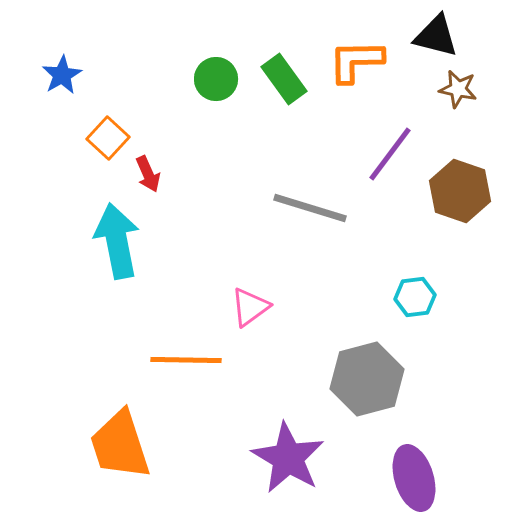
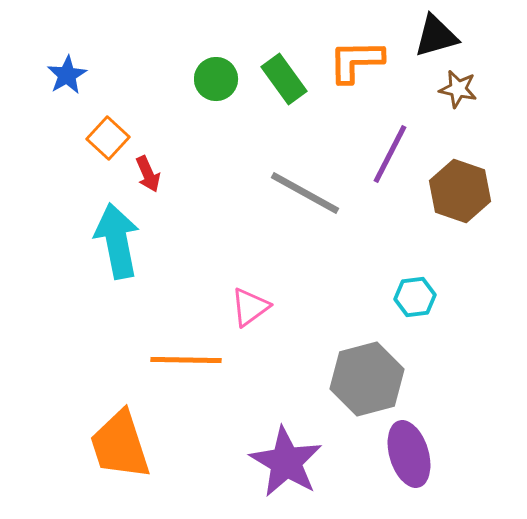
black triangle: rotated 30 degrees counterclockwise
blue star: moved 5 px right
purple line: rotated 10 degrees counterclockwise
gray line: moved 5 px left, 15 px up; rotated 12 degrees clockwise
purple star: moved 2 px left, 4 px down
purple ellipse: moved 5 px left, 24 px up
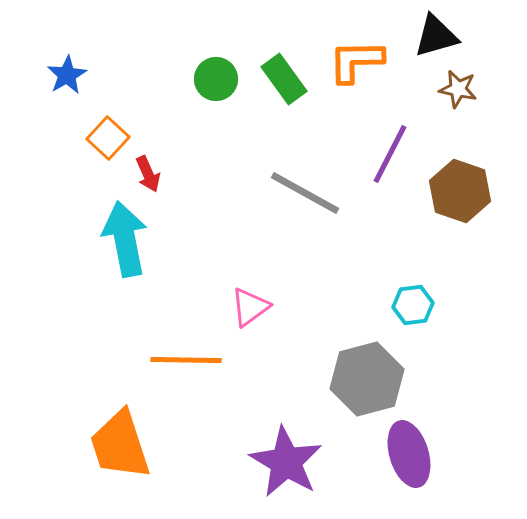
cyan arrow: moved 8 px right, 2 px up
cyan hexagon: moved 2 px left, 8 px down
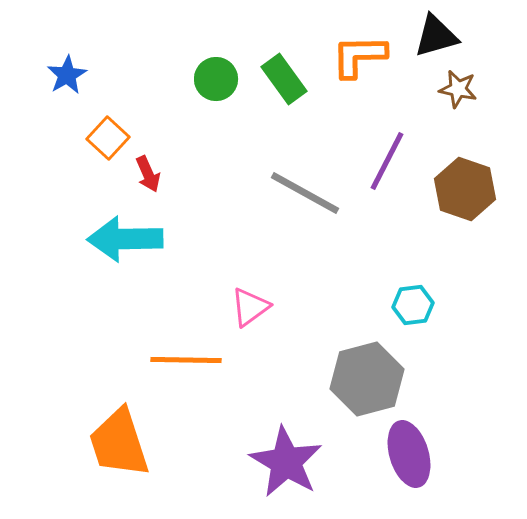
orange L-shape: moved 3 px right, 5 px up
purple line: moved 3 px left, 7 px down
brown hexagon: moved 5 px right, 2 px up
cyan arrow: rotated 80 degrees counterclockwise
orange trapezoid: moved 1 px left, 2 px up
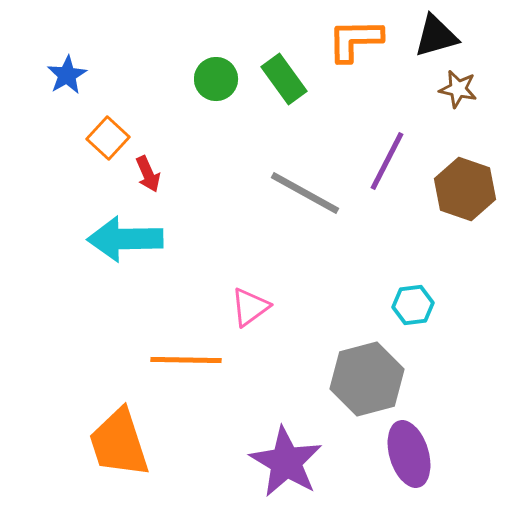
orange L-shape: moved 4 px left, 16 px up
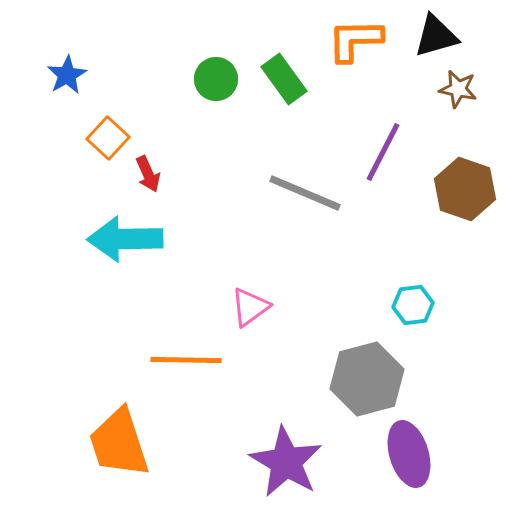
purple line: moved 4 px left, 9 px up
gray line: rotated 6 degrees counterclockwise
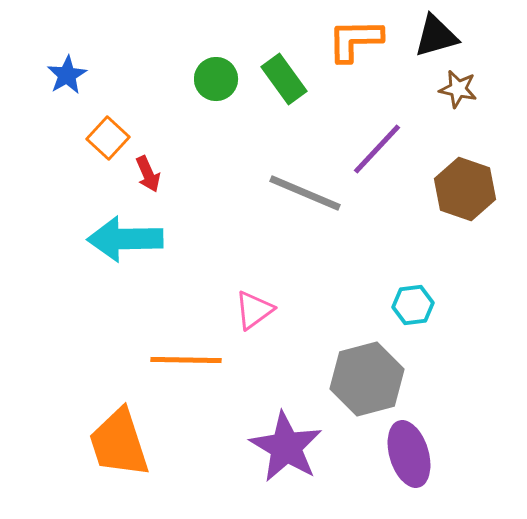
purple line: moved 6 px left, 3 px up; rotated 16 degrees clockwise
pink triangle: moved 4 px right, 3 px down
purple star: moved 15 px up
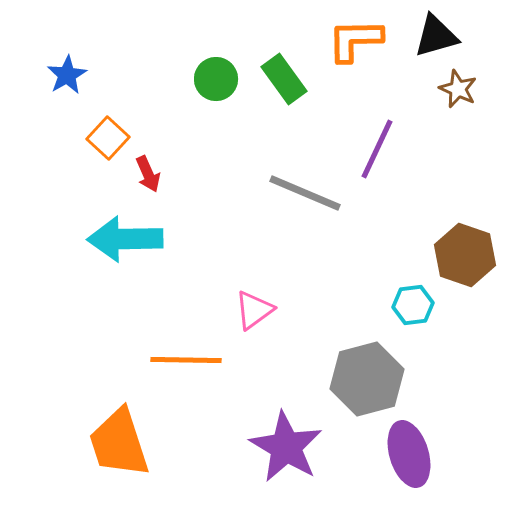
brown star: rotated 12 degrees clockwise
purple line: rotated 18 degrees counterclockwise
brown hexagon: moved 66 px down
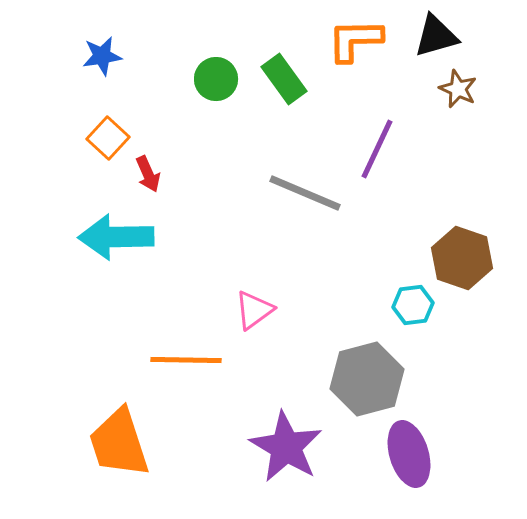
blue star: moved 35 px right, 19 px up; rotated 21 degrees clockwise
cyan arrow: moved 9 px left, 2 px up
brown hexagon: moved 3 px left, 3 px down
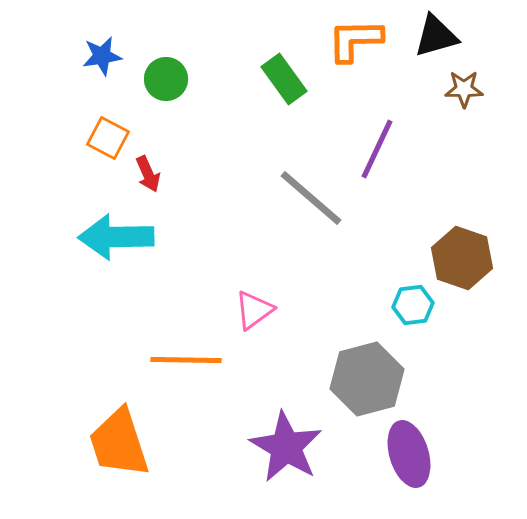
green circle: moved 50 px left
brown star: moved 6 px right; rotated 24 degrees counterclockwise
orange square: rotated 15 degrees counterclockwise
gray line: moved 6 px right, 5 px down; rotated 18 degrees clockwise
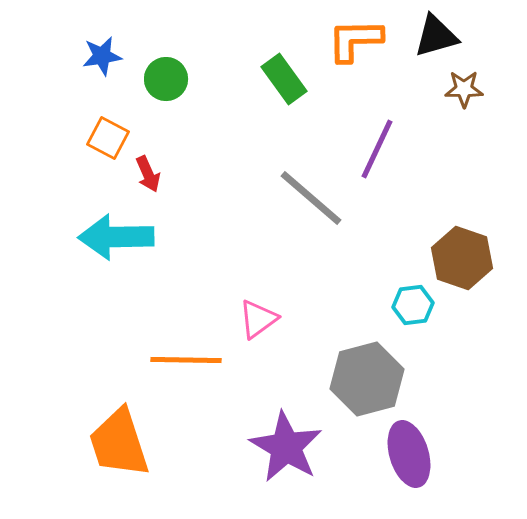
pink triangle: moved 4 px right, 9 px down
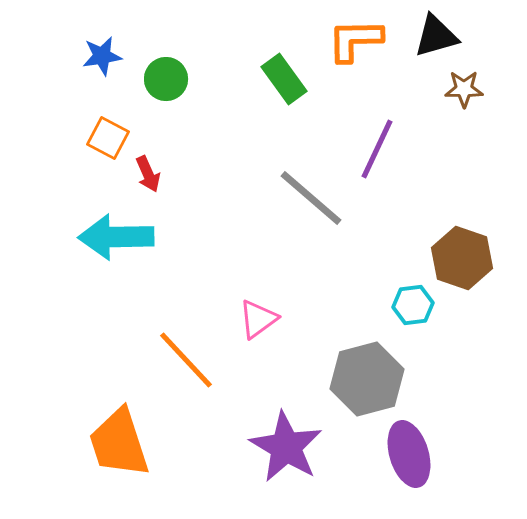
orange line: rotated 46 degrees clockwise
